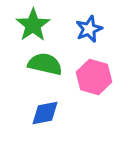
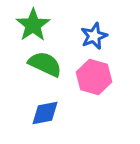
blue star: moved 5 px right, 7 px down
green semicircle: rotated 12 degrees clockwise
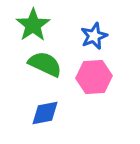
pink hexagon: rotated 20 degrees counterclockwise
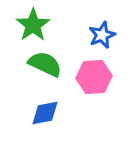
blue star: moved 8 px right, 1 px up
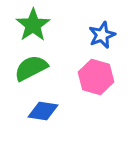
green semicircle: moved 14 px left, 4 px down; rotated 52 degrees counterclockwise
pink hexagon: moved 2 px right; rotated 20 degrees clockwise
blue diamond: moved 2 px left, 2 px up; rotated 20 degrees clockwise
